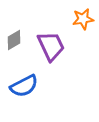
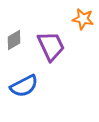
orange star: rotated 20 degrees clockwise
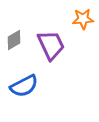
orange star: rotated 15 degrees counterclockwise
purple trapezoid: moved 1 px up
